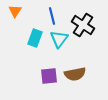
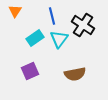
cyan rectangle: rotated 36 degrees clockwise
purple square: moved 19 px left, 5 px up; rotated 18 degrees counterclockwise
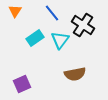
blue line: moved 3 px up; rotated 24 degrees counterclockwise
cyan triangle: moved 1 px right, 1 px down
purple square: moved 8 px left, 13 px down
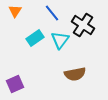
purple square: moved 7 px left
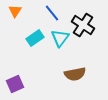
cyan triangle: moved 2 px up
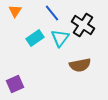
brown semicircle: moved 5 px right, 9 px up
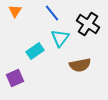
black cross: moved 5 px right, 1 px up
cyan rectangle: moved 13 px down
purple square: moved 6 px up
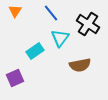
blue line: moved 1 px left
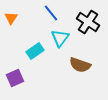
orange triangle: moved 4 px left, 7 px down
black cross: moved 2 px up
brown semicircle: rotated 30 degrees clockwise
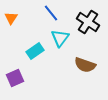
brown semicircle: moved 5 px right
